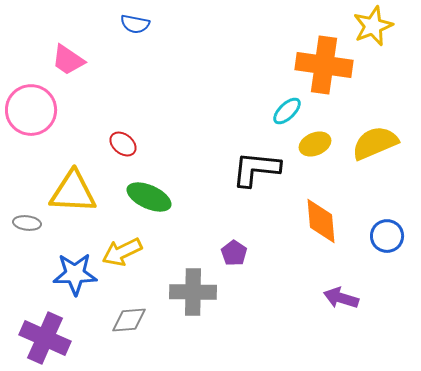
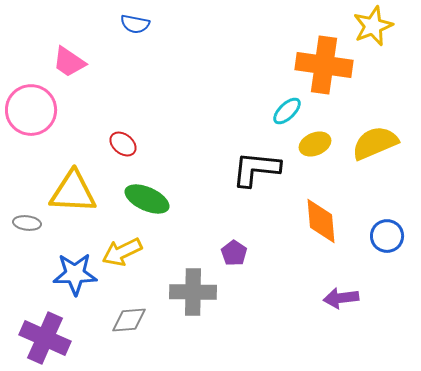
pink trapezoid: moved 1 px right, 2 px down
green ellipse: moved 2 px left, 2 px down
purple arrow: rotated 24 degrees counterclockwise
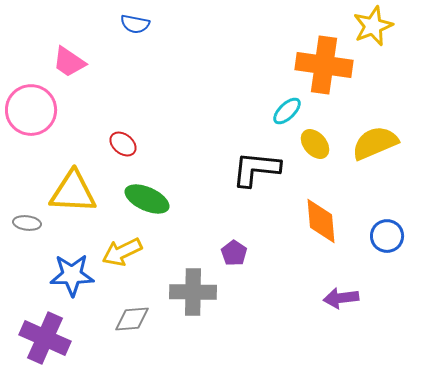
yellow ellipse: rotated 72 degrees clockwise
blue star: moved 3 px left, 1 px down
gray diamond: moved 3 px right, 1 px up
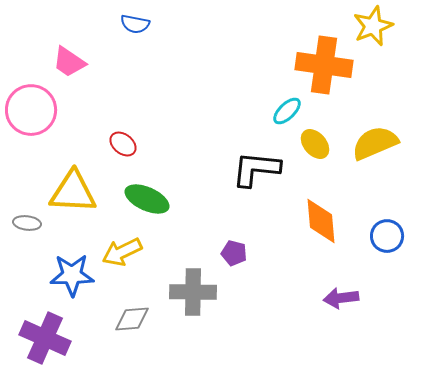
purple pentagon: rotated 20 degrees counterclockwise
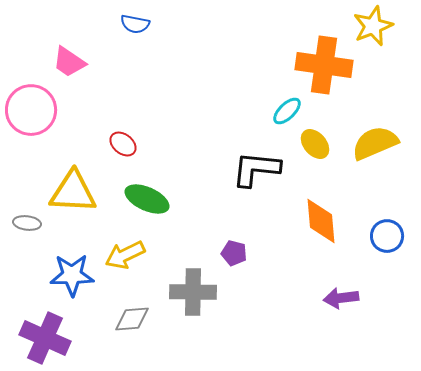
yellow arrow: moved 3 px right, 3 px down
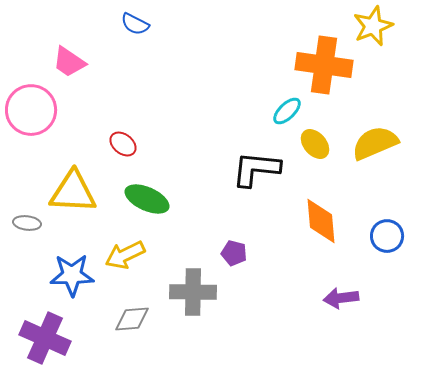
blue semicircle: rotated 16 degrees clockwise
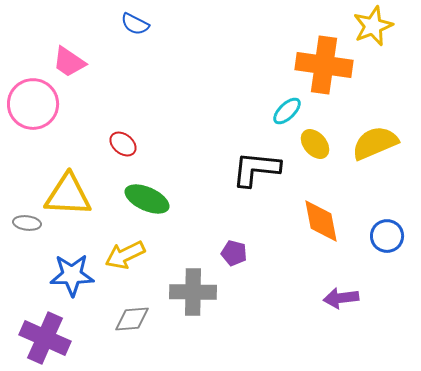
pink circle: moved 2 px right, 6 px up
yellow triangle: moved 5 px left, 3 px down
orange diamond: rotated 6 degrees counterclockwise
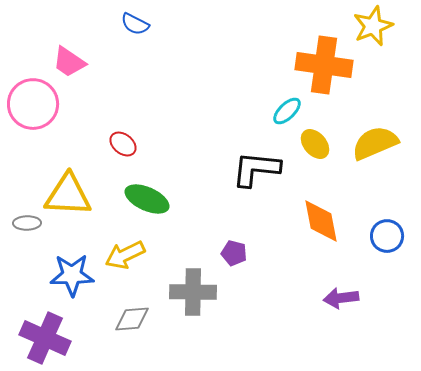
gray ellipse: rotated 8 degrees counterclockwise
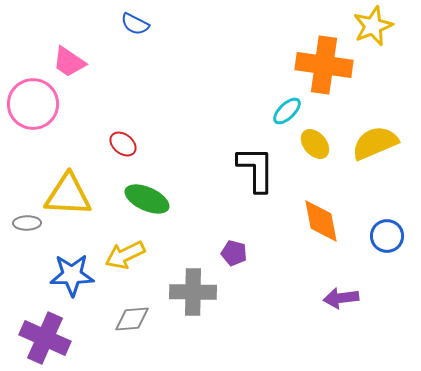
black L-shape: rotated 84 degrees clockwise
